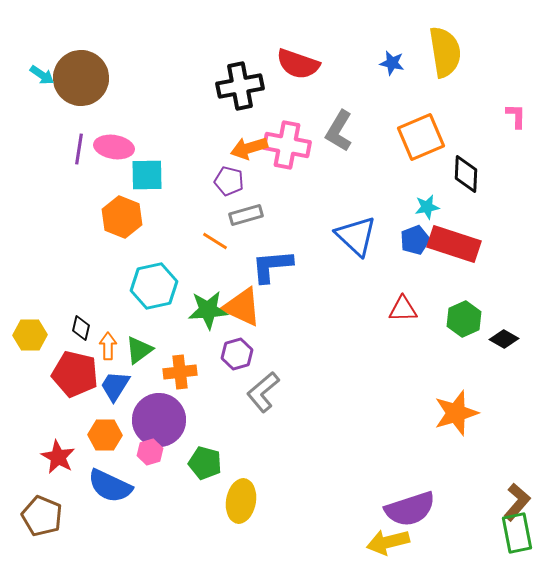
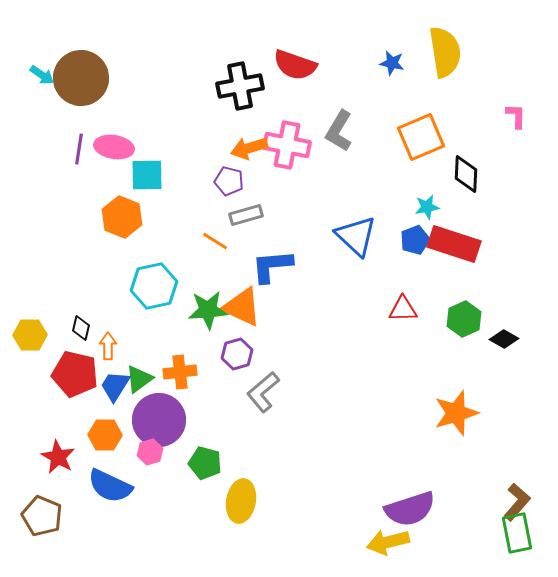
red semicircle at (298, 64): moved 3 px left, 1 px down
green triangle at (139, 350): moved 29 px down
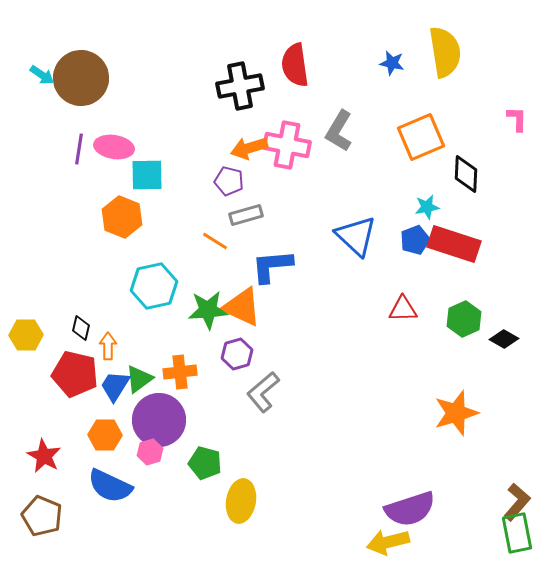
red semicircle at (295, 65): rotated 63 degrees clockwise
pink L-shape at (516, 116): moved 1 px right, 3 px down
yellow hexagon at (30, 335): moved 4 px left
red star at (58, 457): moved 14 px left, 1 px up
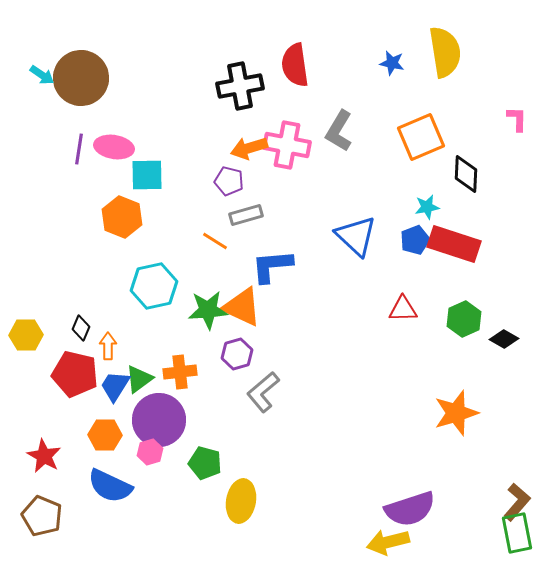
black diamond at (81, 328): rotated 10 degrees clockwise
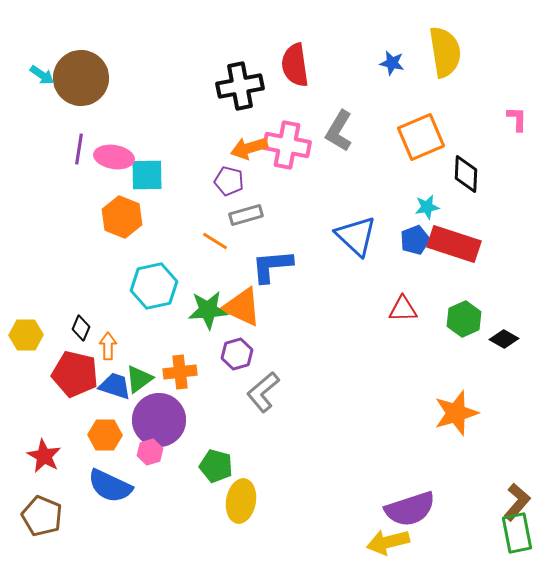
pink ellipse at (114, 147): moved 10 px down
blue trapezoid at (115, 386): rotated 76 degrees clockwise
green pentagon at (205, 463): moved 11 px right, 3 px down
